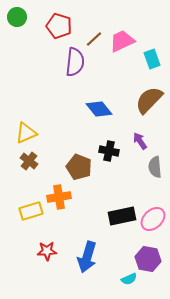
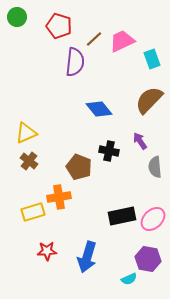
yellow rectangle: moved 2 px right, 1 px down
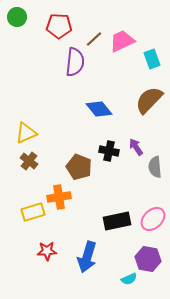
red pentagon: rotated 15 degrees counterclockwise
purple arrow: moved 4 px left, 6 px down
black rectangle: moved 5 px left, 5 px down
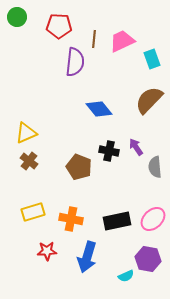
brown line: rotated 42 degrees counterclockwise
orange cross: moved 12 px right, 22 px down; rotated 20 degrees clockwise
cyan semicircle: moved 3 px left, 3 px up
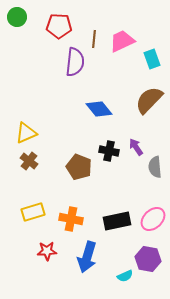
cyan semicircle: moved 1 px left
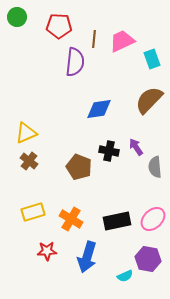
blue diamond: rotated 60 degrees counterclockwise
orange cross: rotated 20 degrees clockwise
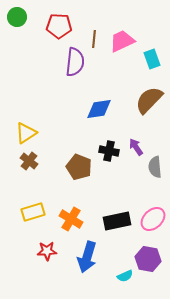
yellow triangle: rotated 10 degrees counterclockwise
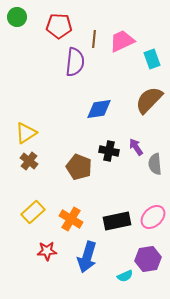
gray semicircle: moved 3 px up
yellow rectangle: rotated 25 degrees counterclockwise
pink ellipse: moved 2 px up
purple hexagon: rotated 20 degrees counterclockwise
